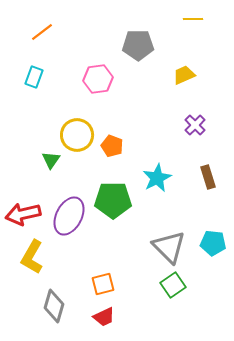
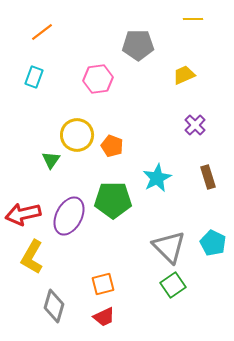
cyan pentagon: rotated 20 degrees clockwise
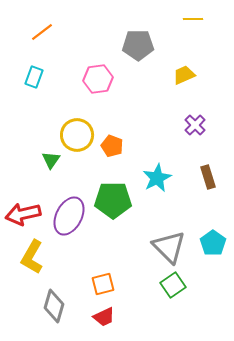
cyan pentagon: rotated 10 degrees clockwise
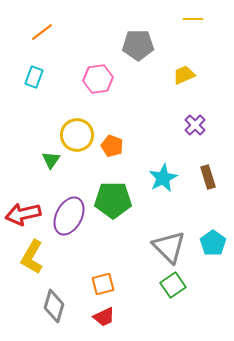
cyan star: moved 6 px right
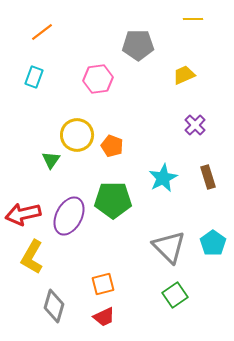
green square: moved 2 px right, 10 px down
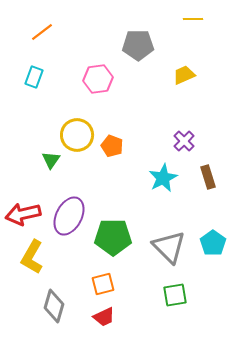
purple cross: moved 11 px left, 16 px down
green pentagon: moved 37 px down
green square: rotated 25 degrees clockwise
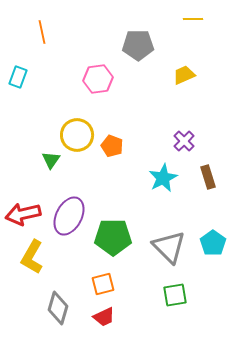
orange line: rotated 65 degrees counterclockwise
cyan rectangle: moved 16 px left
gray diamond: moved 4 px right, 2 px down
